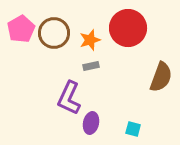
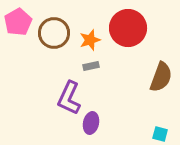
pink pentagon: moved 3 px left, 7 px up
cyan square: moved 27 px right, 5 px down
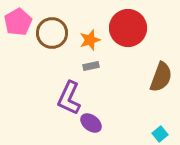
brown circle: moved 2 px left
purple ellipse: rotated 65 degrees counterclockwise
cyan square: rotated 35 degrees clockwise
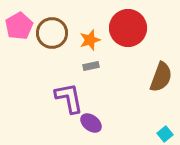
pink pentagon: moved 1 px right, 4 px down
purple L-shape: rotated 144 degrees clockwise
cyan square: moved 5 px right
